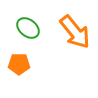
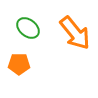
orange arrow: moved 1 px down
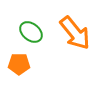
green ellipse: moved 3 px right, 4 px down
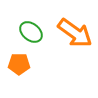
orange arrow: rotated 15 degrees counterclockwise
